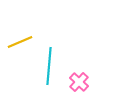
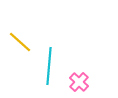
yellow line: rotated 65 degrees clockwise
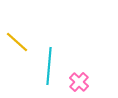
yellow line: moved 3 px left
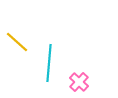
cyan line: moved 3 px up
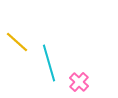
cyan line: rotated 21 degrees counterclockwise
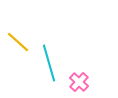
yellow line: moved 1 px right
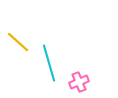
pink cross: rotated 24 degrees clockwise
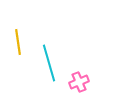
yellow line: rotated 40 degrees clockwise
